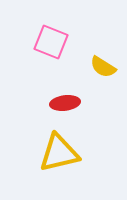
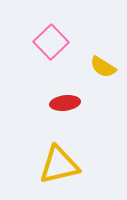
pink square: rotated 24 degrees clockwise
yellow triangle: moved 12 px down
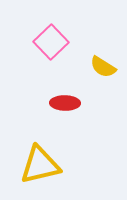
red ellipse: rotated 8 degrees clockwise
yellow triangle: moved 19 px left
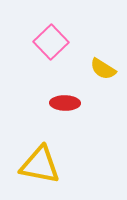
yellow semicircle: moved 2 px down
yellow triangle: rotated 24 degrees clockwise
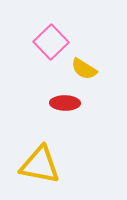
yellow semicircle: moved 19 px left
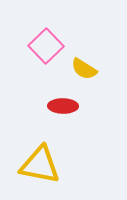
pink square: moved 5 px left, 4 px down
red ellipse: moved 2 px left, 3 px down
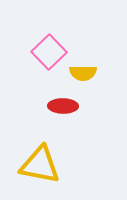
pink square: moved 3 px right, 6 px down
yellow semicircle: moved 1 px left, 4 px down; rotated 32 degrees counterclockwise
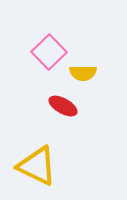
red ellipse: rotated 28 degrees clockwise
yellow triangle: moved 3 px left, 1 px down; rotated 15 degrees clockwise
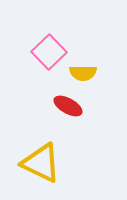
red ellipse: moved 5 px right
yellow triangle: moved 4 px right, 3 px up
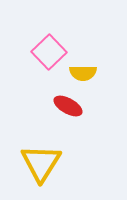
yellow triangle: rotated 36 degrees clockwise
